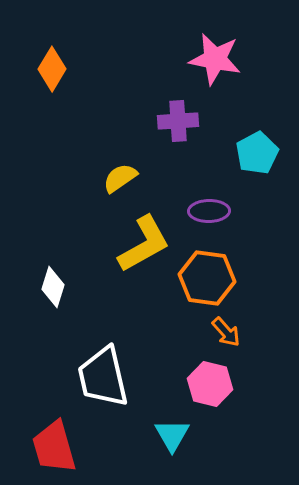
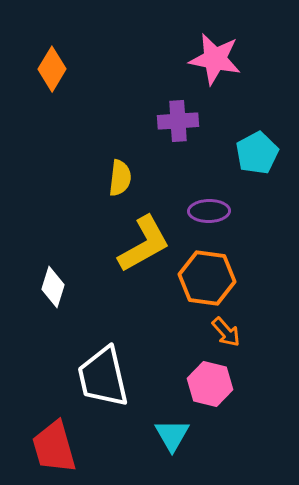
yellow semicircle: rotated 132 degrees clockwise
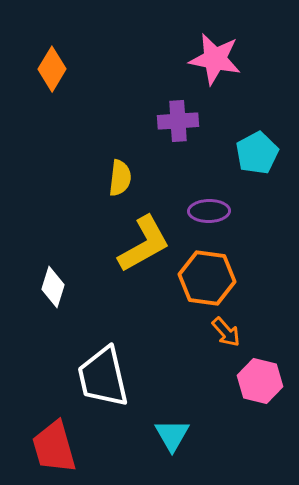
pink hexagon: moved 50 px right, 3 px up
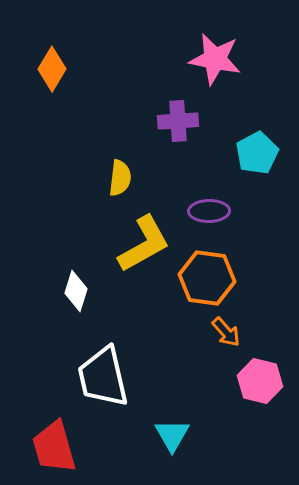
white diamond: moved 23 px right, 4 px down
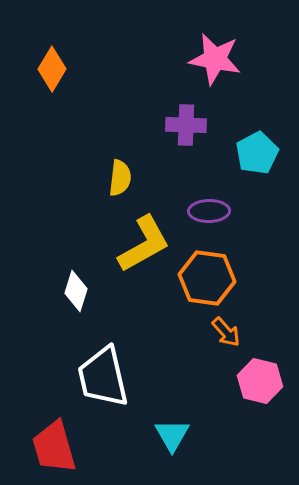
purple cross: moved 8 px right, 4 px down; rotated 6 degrees clockwise
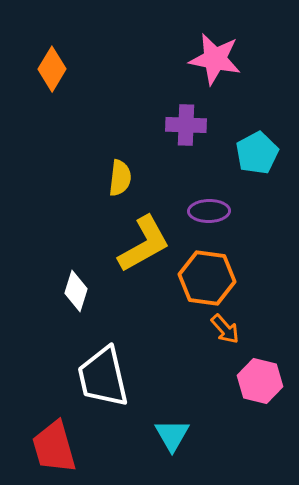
orange arrow: moved 1 px left, 3 px up
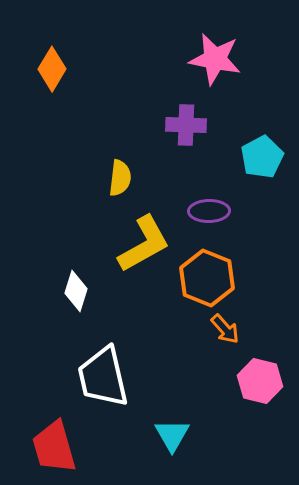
cyan pentagon: moved 5 px right, 4 px down
orange hexagon: rotated 14 degrees clockwise
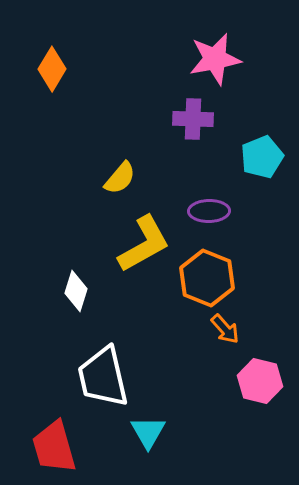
pink star: rotated 22 degrees counterclockwise
purple cross: moved 7 px right, 6 px up
cyan pentagon: rotated 6 degrees clockwise
yellow semicircle: rotated 33 degrees clockwise
cyan triangle: moved 24 px left, 3 px up
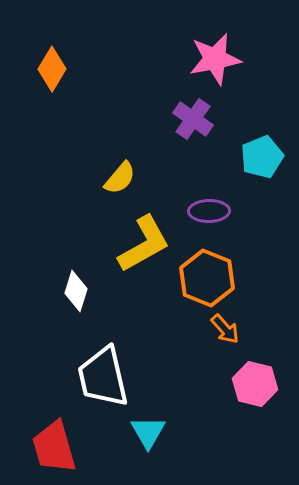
purple cross: rotated 33 degrees clockwise
pink hexagon: moved 5 px left, 3 px down
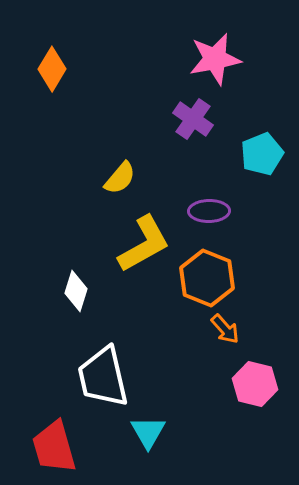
cyan pentagon: moved 3 px up
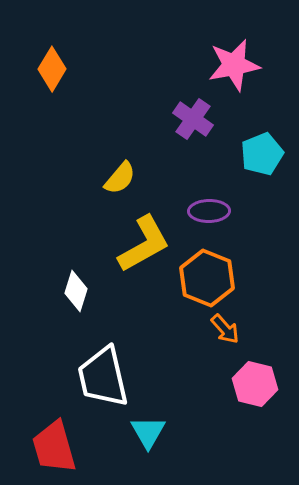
pink star: moved 19 px right, 6 px down
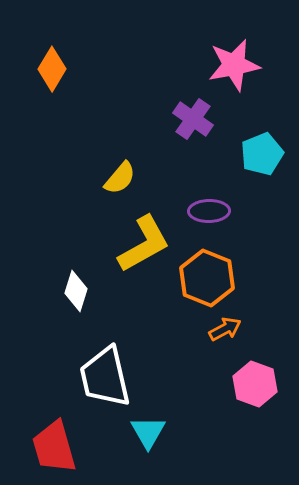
orange arrow: rotated 76 degrees counterclockwise
white trapezoid: moved 2 px right
pink hexagon: rotated 6 degrees clockwise
